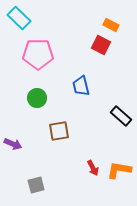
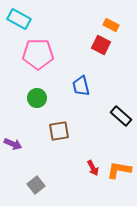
cyan rectangle: moved 1 px down; rotated 15 degrees counterclockwise
gray square: rotated 24 degrees counterclockwise
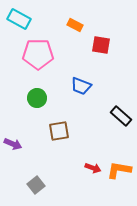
orange rectangle: moved 36 px left
red square: rotated 18 degrees counterclockwise
blue trapezoid: rotated 55 degrees counterclockwise
red arrow: rotated 42 degrees counterclockwise
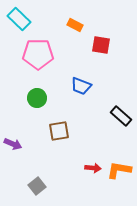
cyan rectangle: rotated 15 degrees clockwise
red arrow: rotated 14 degrees counterclockwise
gray square: moved 1 px right, 1 px down
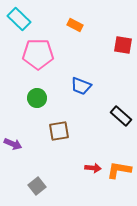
red square: moved 22 px right
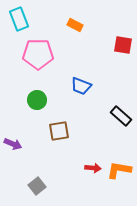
cyan rectangle: rotated 25 degrees clockwise
green circle: moved 2 px down
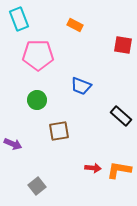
pink pentagon: moved 1 px down
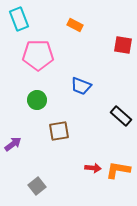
purple arrow: rotated 60 degrees counterclockwise
orange L-shape: moved 1 px left
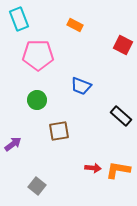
red square: rotated 18 degrees clockwise
gray square: rotated 12 degrees counterclockwise
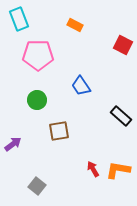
blue trapezoid: rotated 35 degrees clockwise
red arrow: moved 1 px down; rotated 126 degrees counterclockwise
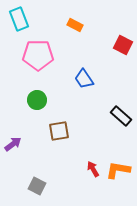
blue trapezoid: moved 3 px right, 7 px up
gray square: rotated 12 degrees counterclockwise
